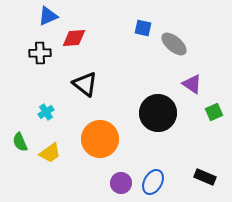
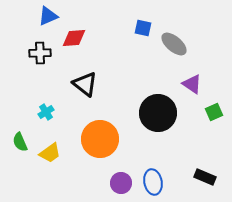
blue ellipse: rotated 40 degrees counterclockwise
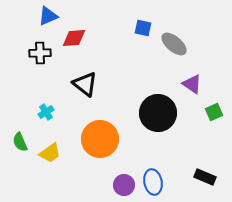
purple circle: moved 3 px right, 2 px down
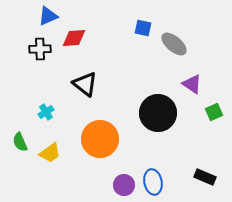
black cross: moved 4 px up
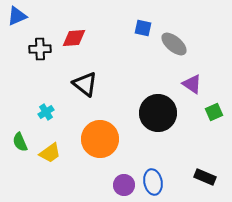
blue triangle: moved 31 px left
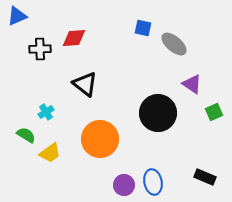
green semicircle: moved 6 px right, 7 px up; rotated 144 degrees clockwise
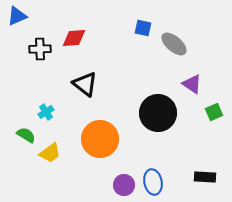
black rectangle: rotated 20 degrees counterclockwise
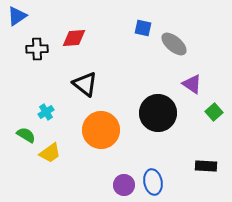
blue triangle: rotated 10 degrees counterclockwise
black cross: moved 3 px left
green square: rotated 18 degrees counterclockwise
orange circle: moved 1 px right, 9 px up
black rectangle: moved 1 px right, 11 px up
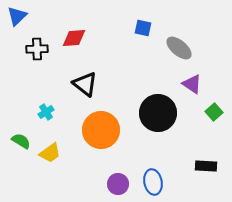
blue triangle: rotated 10 degrees counterclockwise
gray ellipse: moved 5 px right, 4 px down
green semicircle: moved 5 px left, 6 px down
purple circle: moved 6 px left, 1 px up
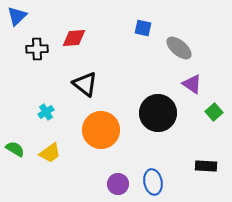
green semicircle: moved 6 px left, 8 px down
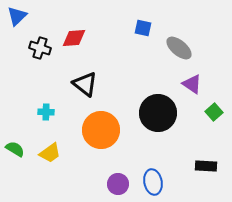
black cross: moved 3 px right, 1 px up; rotated 20 degrees clockwise
cyan cross: rotated 35 degrees clockwise
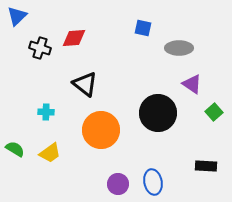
gray ellipse: rotated 40 degrees counterclockwise
